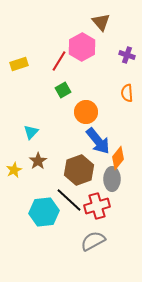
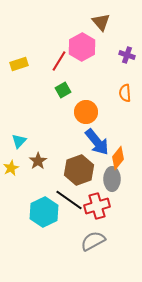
orange semicircle: moved 2 px left
cyan triangle: moved 12 px left, 9 px down
blue arrow: moved 1 px left, 1 px down
yellow star: moved 3 px left, 2 px up
black line: rotated 8 degrees counterclockwise
cyan hexagon: rotated 20 degrees counterclockwise
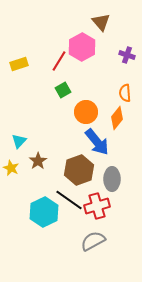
orange diamond: moved 1 px left, 40 px up
yellow star: rotated 21 degrees counterclockwise
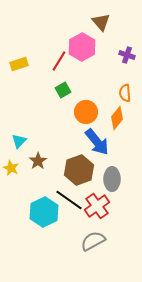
red cross: rotated 20 degrees counterclockwise
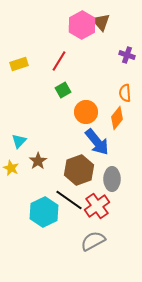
pink hexagon: moved 22 px up
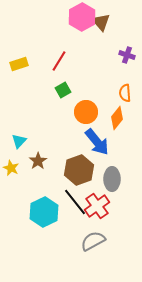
pink hexagon: moved 8 px up
black line: moved 6 px right, 2 px down; rotated 16 degrees clockwise
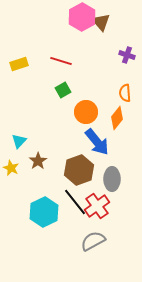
red line: moved 2 px right; rotated 75 degrees clockwise
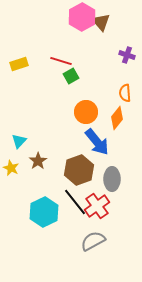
green square: moved 8 px right, 14 px up
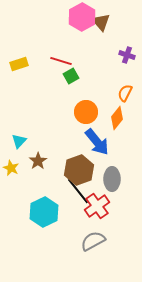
orange semicircle: rotated 30 degrees clockwise
black line: moved 3 px right, 11 px up
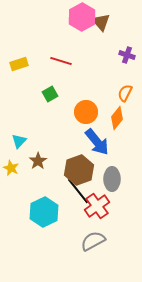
green square: moved 21 px left, 18 px down
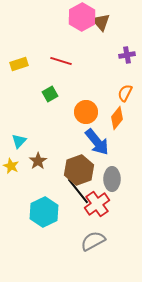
purple cross: rotated 28 degrees counterclockwise
yellow star: moved 2 px up
red cross: moved 2 px up
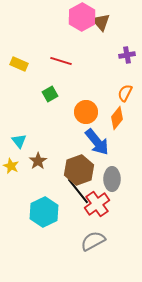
yellow rectangle: rotated 42 degrees clockwise
cyan triangle: rotated 21 degrees counterclockwise
